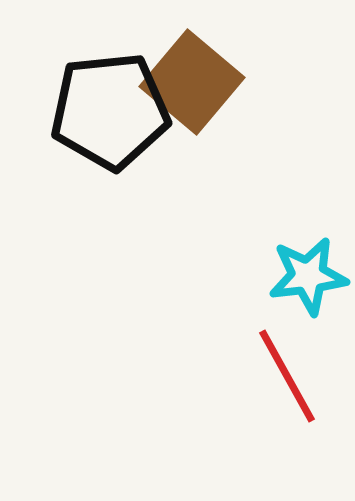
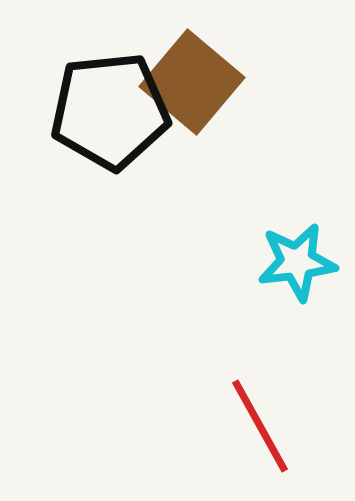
cyan star: moved 11 px left, 14 px up
red line: moved 27 px left, 50 px down
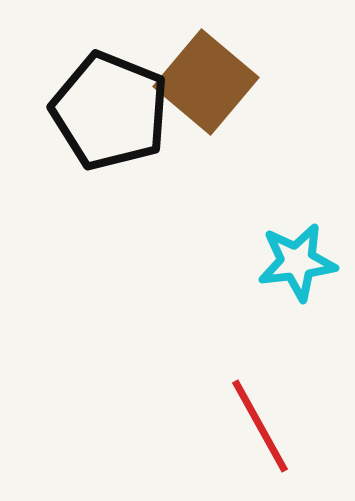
brown square: moved 14 px right
black pentagon: rotated 28 degrees clockwise
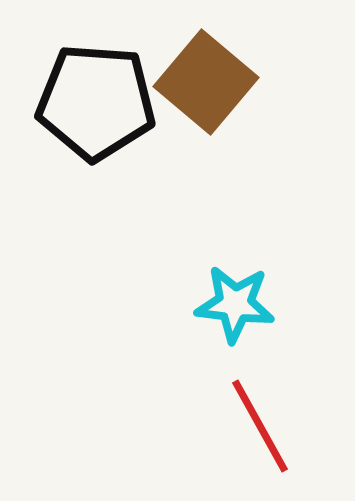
black pentagon: moved 14 px left, 9 px up; rotated 18 degrees counterclockwise
cyan star: moved 62 px left, 42 px down; rotated 14 degrees clockwise
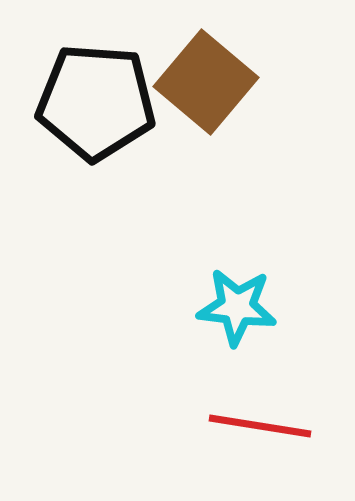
cyan star: moved 2 px right, 3 px down
red line: rotated 52 degrees counterclockwise
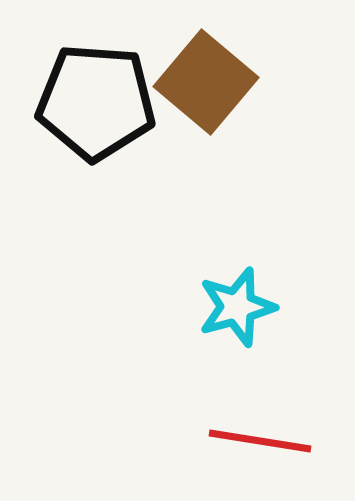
cyan star: rotated 22 degrees counterclockwise
red line: moved 15 px down
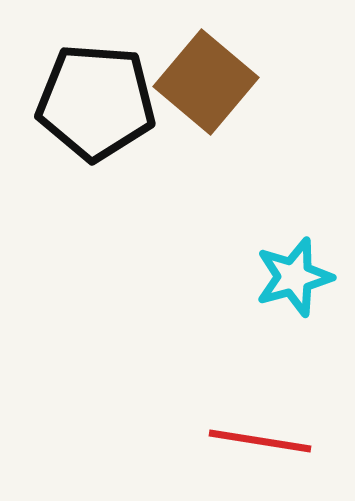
cyan star: moved 57 px right, 30 px up
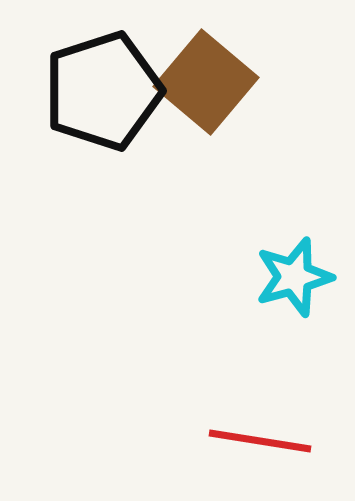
black pentagon: moved 7 px right, 11 px up; rotated 22 degrees counterclockwise
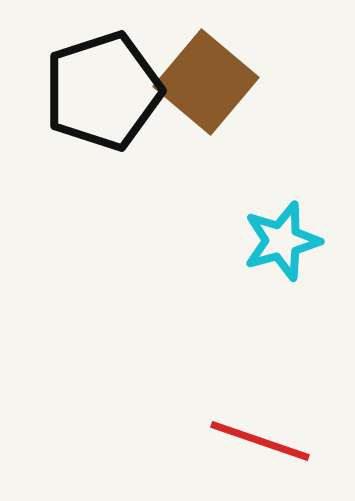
cyan star: moved 12 px left, 36 px up
red line: rotated 10 degrees clockwise
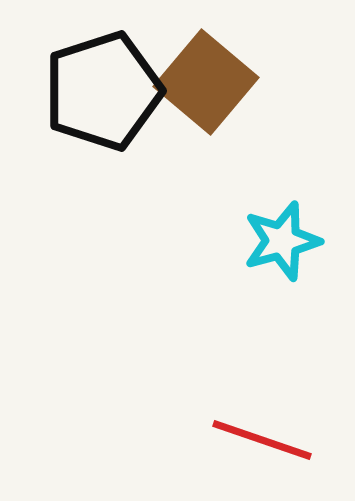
red line: moved 2 px right, 1 px up
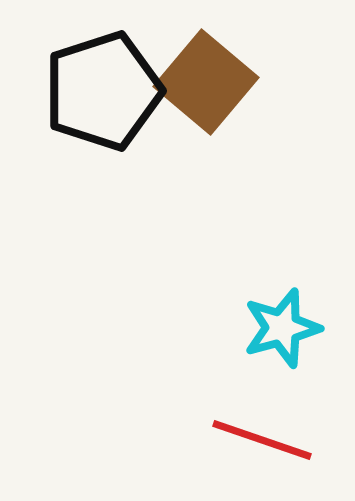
cyan star: moved 87 px down
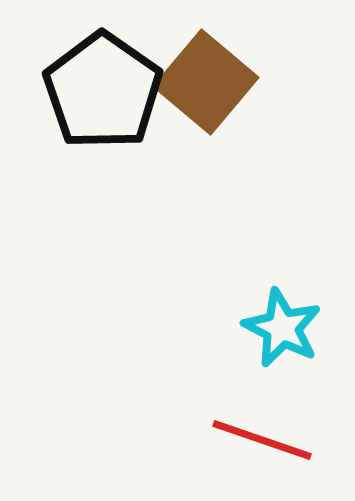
black pentagon: rotated 19 degrees counterclockwise
cyan star: rotated 30 degrees counterclockwise
